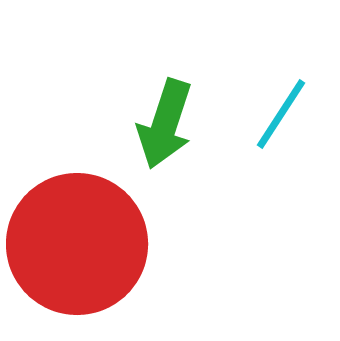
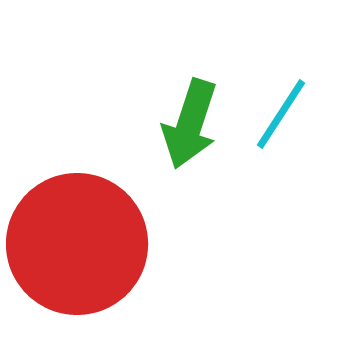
green arrow: moved 25 px right
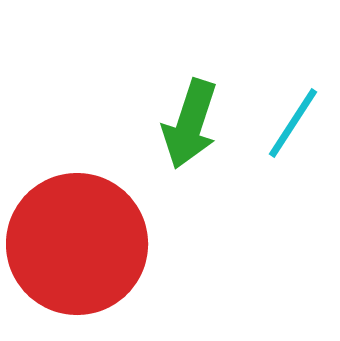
cyan line: moved 12 px right, 9 px down
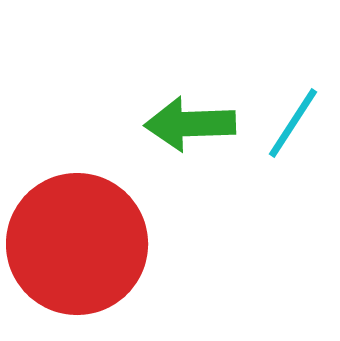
green arrow: rotated 70 degrees clockwise
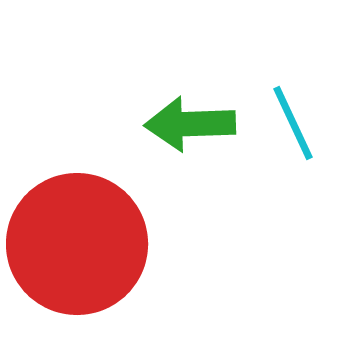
cyan line: rotated 58 degrees counterclockwise
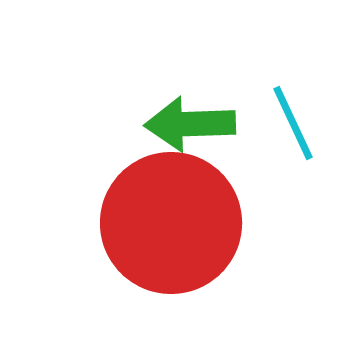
red circle: moved 94 px right, 21 px up
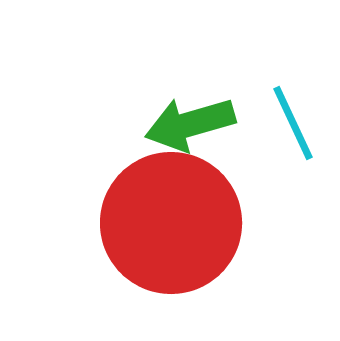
green arrow: rotated 14 degrees counterclockwise
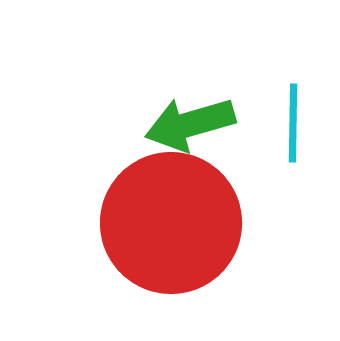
cyan line: rotated 26 degrees clockwise
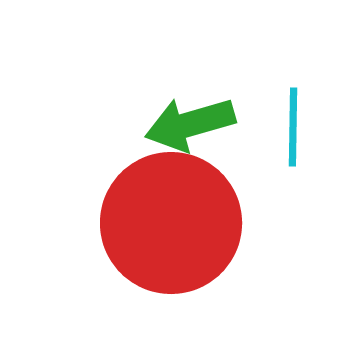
cyan line: moved 4 px down
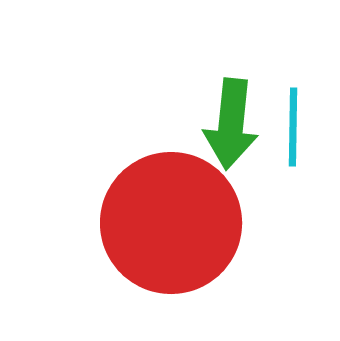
green arrow: moved 41 px right; rotated 68 degrees counterclockwise
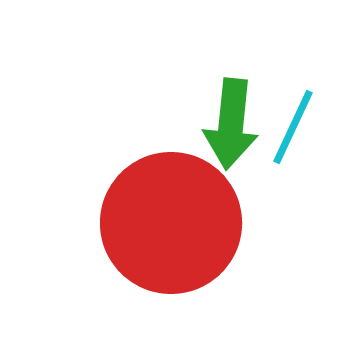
cyan line: rotated 24 degrees clockwise
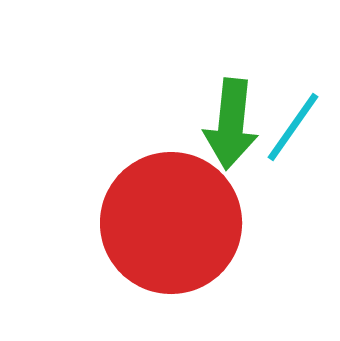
cyan line: rotated 10 degrees clockwise
